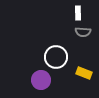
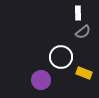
gray semicircle: rotated 42 degrees counterclockwise
white circle: moved 5 px right
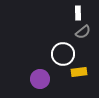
white circle: moved 2 px right, 3 px up
yellow rectangle: moved 5 px left, 1 px up; rotated 28 degrees counterclockwise
purple circle: moved 1 px left, 1 px up
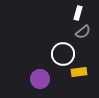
white rectangle: rotated 16 degrees clockwise
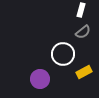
white rectangle: moved 3 px right, 3 px up
yellow rectangle: moved 5 px right; rotated 21 degrees counterclockwise
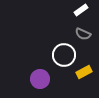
white rectangle: rotated 40 degrees clockwise
gray semicircle: moved 2 px down; rotated 63 degrees clockwise
white circle: moved 1 px right, 1 px down
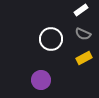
white circle: moved 13 px left, 16 px up
yellow rectangle: moved 14 px up
purple circle: moved 1 px right, 1 px down
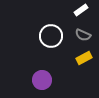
gray semicircle: moved 1 px down
white circle: moved 3 px up
purple circle: moved 1 px right
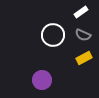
white rectangle: moved 2 px down
white circle: moved 2 px right, 1 px up
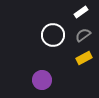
gray semicircle: rotated 119 degrees clockwise
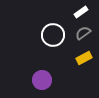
gray semicircle: moved 2 px up
